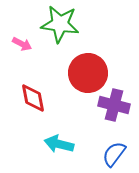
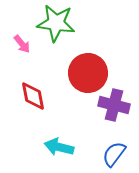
green star: moved 4 px left, 1 px up
pink arrow: rotated 24 degrees clockwise
red diamond: moved 2 px up
cyan arrow: moved 3 px down
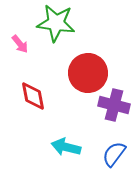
pink arrow: moved 2 px left
cyan arrow: moved 7 px right
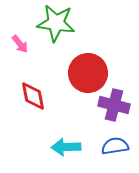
cyan arrow: rotated 16 degrees counterclockwise
blue semicircle: moved 1 px right, 8 px up; rotated 44 degrees clockwise
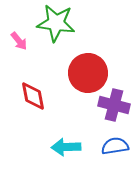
pink arrow: moved 1 px left, 3 px up
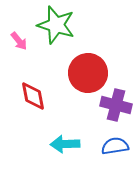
green star: moved 2 px down; rotated 9 degrees clockwise
purple cross: moved 2 px right
cyan arrow: moved 1 px left, 3 px up
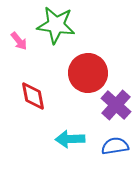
green star: rotated 9 degrees counterclockwise
purple cross: rotated 28 degrees clockwise
cyan arrow: moved 5 px right, 5 px up
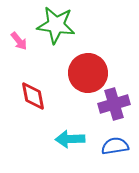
purple cross: moved 2 px left, 1 px up; rotated 32 degrees clockwise
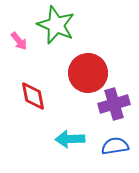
green star: rotated 15 degrees clockwise
